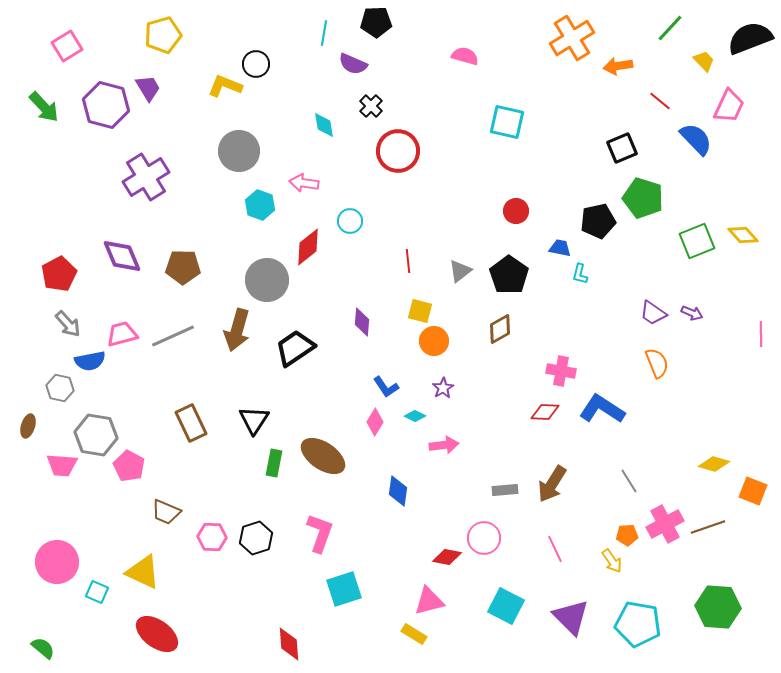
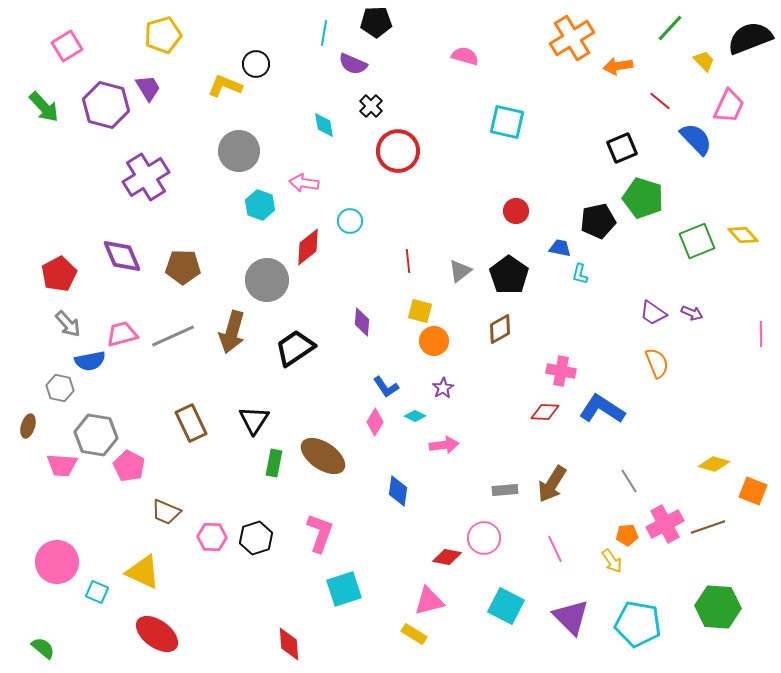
brown arrow at (237, 330): moved 5 px left, 2 px down
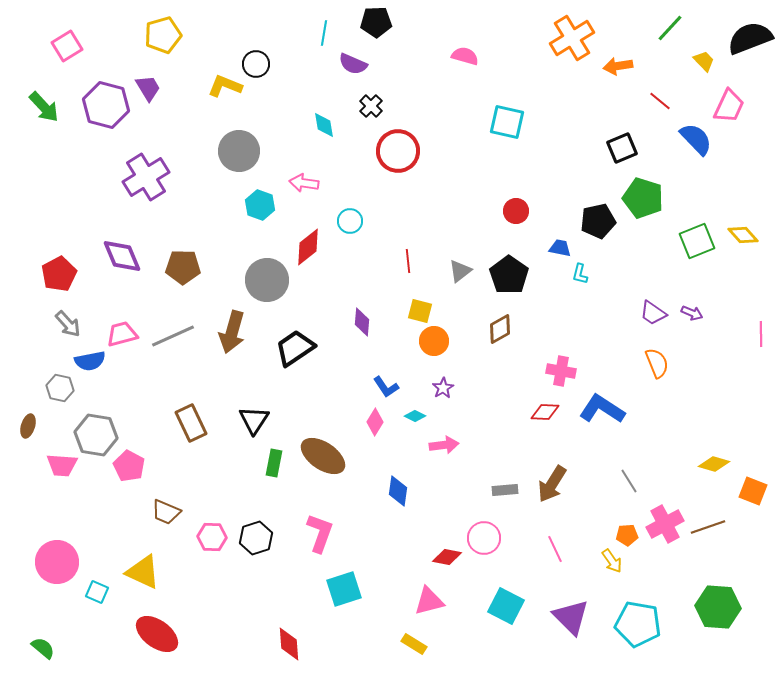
yellow rectangle at (414, 634): moved 10 px down
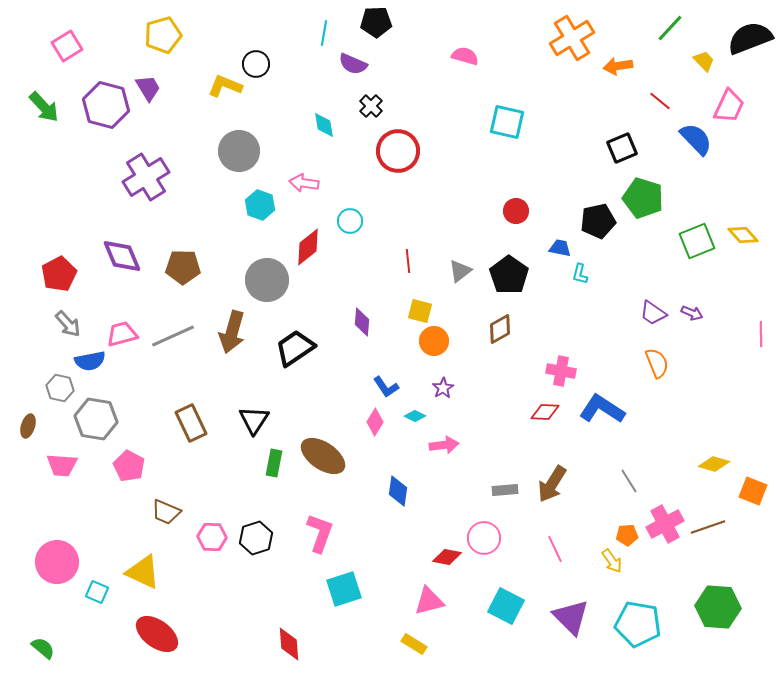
gray hexagon at (96, 435): moved 16 px up
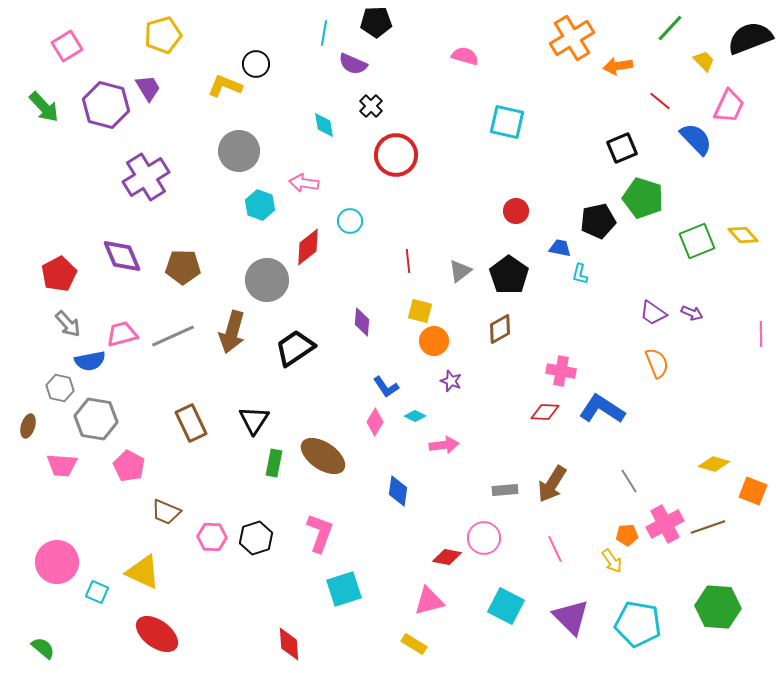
red circle at (398, 151): moved 2 px left, 4 px down
purple star at (443, 388): moved 8 px right, 7 px up; rotated 20 degrees counterclockwise
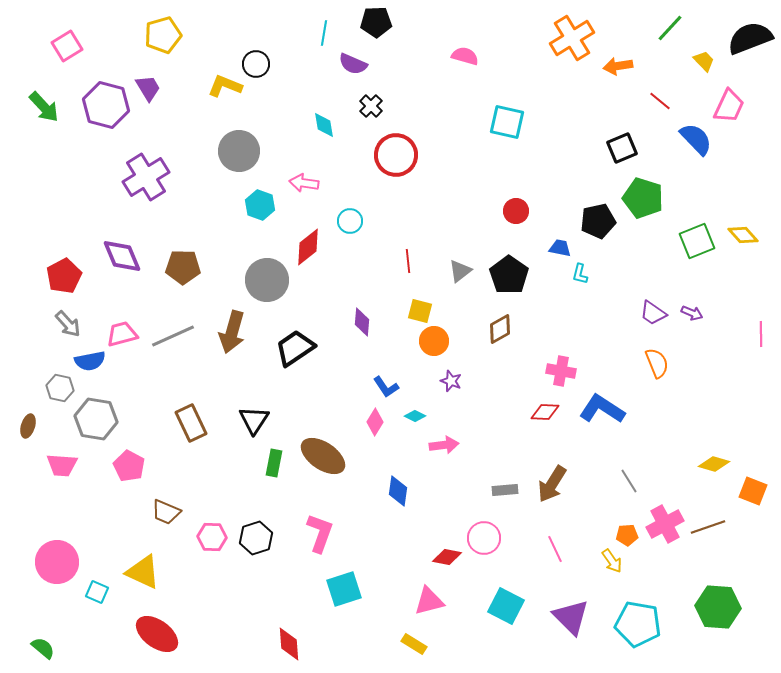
red pentagon at (59, 274): moved 5 px right, 2 px down
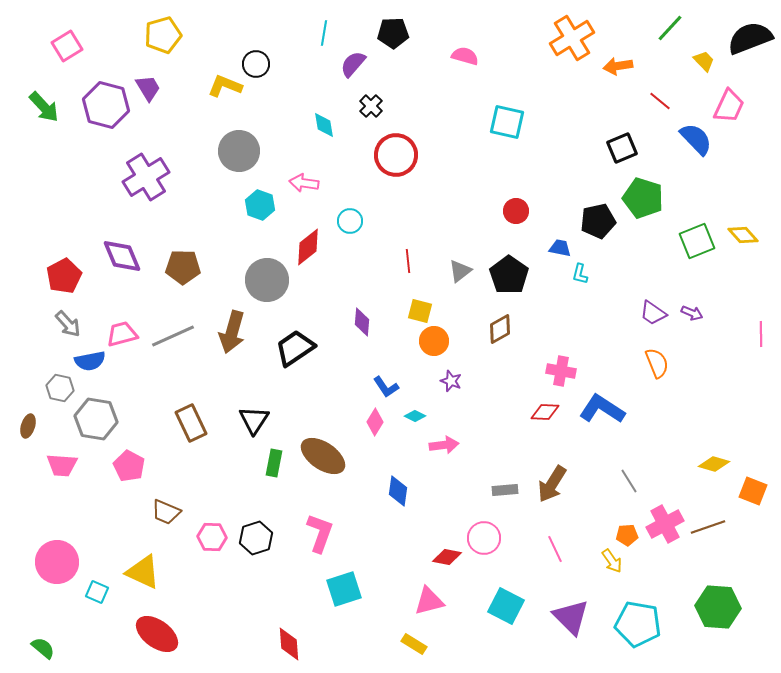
black pentagon at (376, 22): moved 17 px right, 11 px down
purple semicircle at (353, 64): rotated 108 degrees clockwise
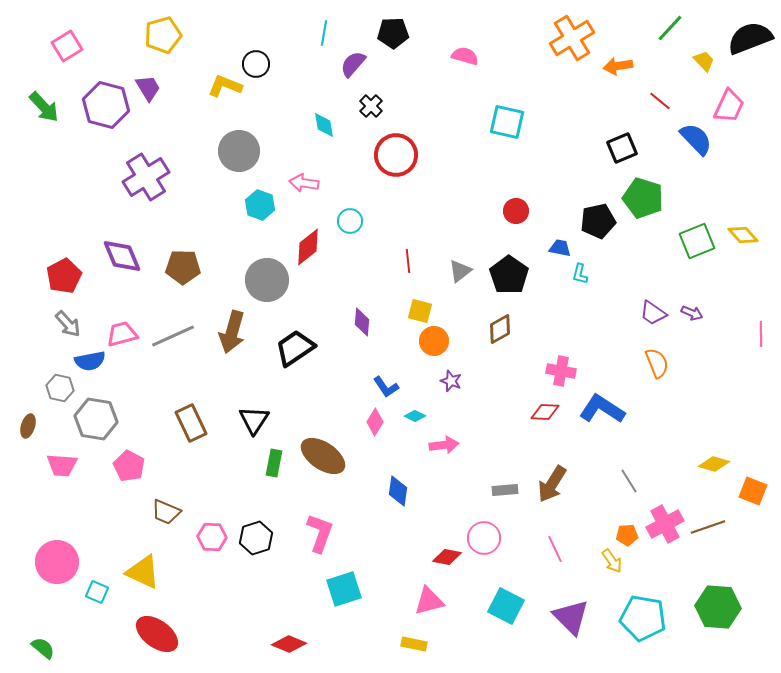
cyan pentagon at (638, 624): moved 5 px right, 6 px up
red diamond at (289, 644): rotated 64 degrees counterclockwise
yellow rectangle at (414, 644): rotated 20 degrees counterclockwise
